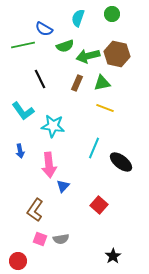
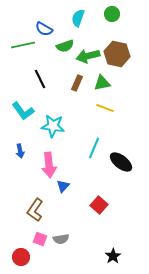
red circle: moved 3 px right, 4 px up
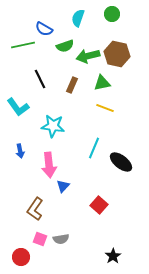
brown rectangle: moved 5 px left, 2 px down
cyan L-shape: moved 5 px left, 4 px up
brown L-shape: moved 1 px up
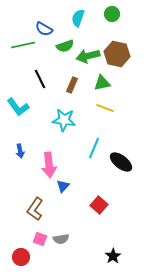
cyan star: moved 11 px right, 6 px up
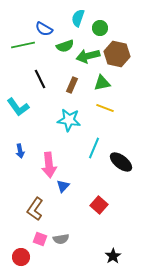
green circle: moved 12 px left, 14 px down
cyan star: moved 5 px right
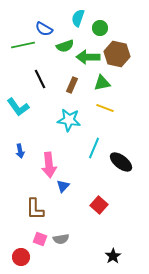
green arrow: moved 1 px down; rotated 15 degrees clockwise
brown L-shape: rotated 35 degrees counterclockwise
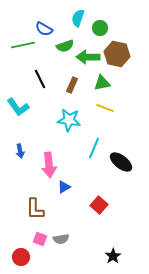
blue triangle: moved 1 px right, 1 px down; rotated 16 degrees clockwise
